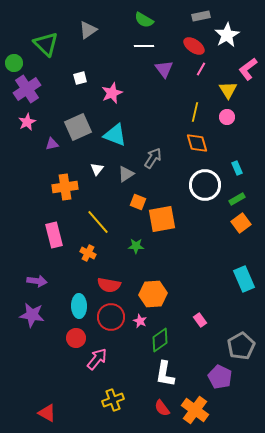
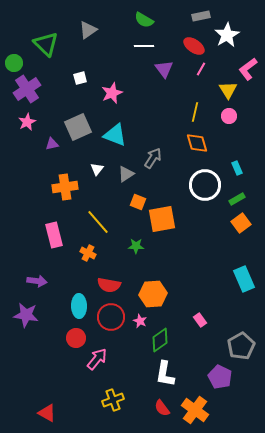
pink circle at (227, 117): moved 2 px right, 1 px up
purple star at (32, 315): moved 6 px left
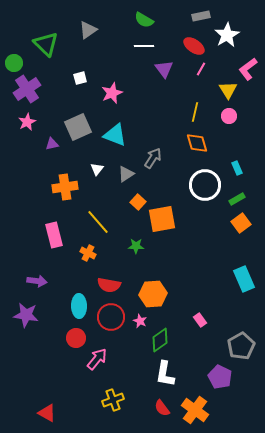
orange square at (138, 202): rotated 21 degrees clockwise
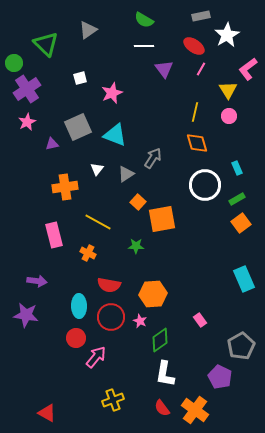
yellow line at (98, 222): rotated 20 degrees counterclockwise
pink arrow at (97, 359): moved 1 px left, 2 px up
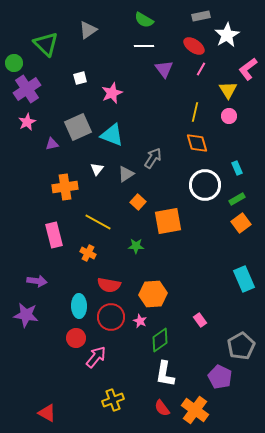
cyan triangle at (115, 135): moved 3 px left
orange square at (162, 219): moved 6 px right, 2 px down
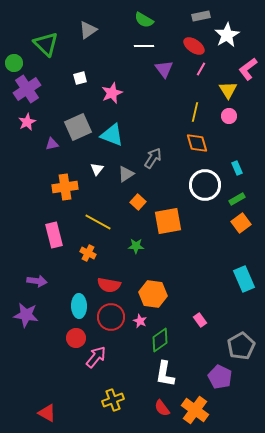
orange hexagon at (153, 294): rotated 12 degrees clockwise
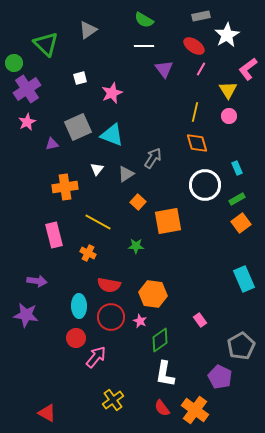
yellow cross at (113, 400): rotated 15 degrees counterclockwise
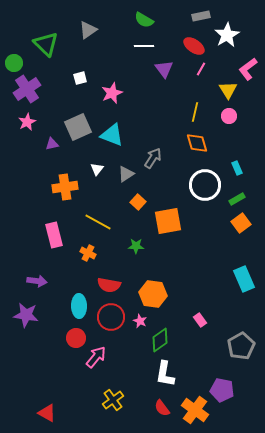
purple pentagon at (220, 377): moved 2 px right, 13 px down; rotated 15 degrees counterclockwise
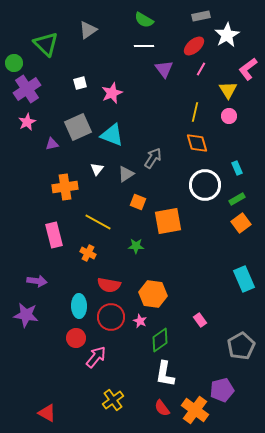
red ellipse at (194, 46): rotated 75 degrees counterclockwise
white square at (80, 78): moved 5 px down
orange square at (138, 202): rotated 21 degrees counterclockwise
purple pentagon at (222, 390): rotated 25 degrees counterclockwise
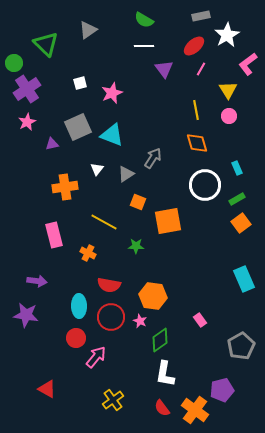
pink L-shape at (248, 69): moved 5 px up
yellow line at (195, 112): moved 1 px right, 2 px up; rotated 24 degrees counterclockwise
yellow line at (98, 222): moved 6 px right
orange hexagon at (153, 294): moved 2 px down
red triangle at (47, 413): moved 24 px up
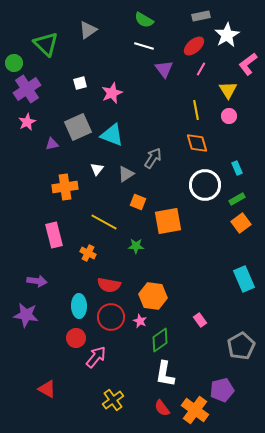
white line at (144, 46): rotated 18 degrees clockwise
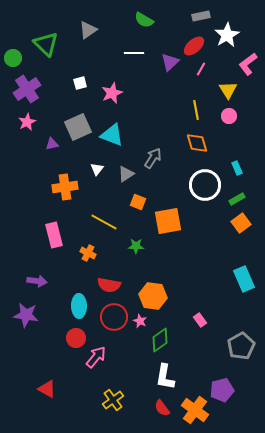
white line at (144, 46): moved 10 px left, 7 px down; rotated 18 degrees counterclockwise
green circle at (14, 63): moved 1 px left, 5 px up
purple triangle at (164, 69): moved 6 px right, 7 px up; rotated 24 degrees clockwise
red circle at (111, 317): moved 3 px right
white L-shape at (165, 374): moved 3 px down
